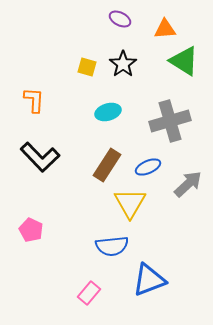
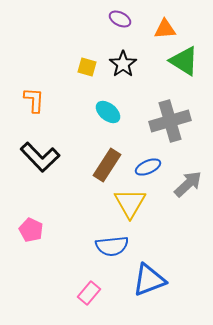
cyan ellipse: rotated 55 degrees clockwise
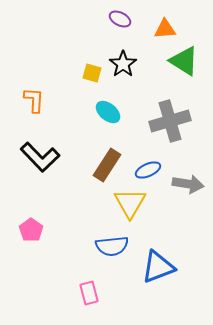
yellow square: moved 5 px right, 6 px down
blue ellipse: moved 3 px down
gray arrow: rotated 52 degrees clockwise
pink pentagon: rotated 10 degrees clockwise
blue triangle: moved 9 px right, 13 px up
pink rectangle: rotated 55 degrees counterclockwise
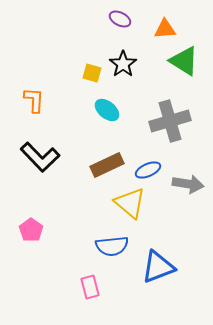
cyan ellipse: moved 1 px left, 2 px up
brown rectangle: rotated 32 degrees clockwise
yellow triangle: rotated 20 degrees counterclockwise
pink rectangle: moved 1 px right, 6 px up
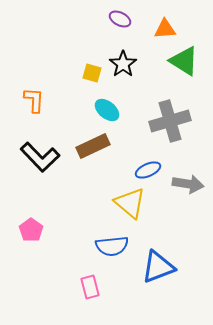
brown rectangle: moved 14 px left, 19 px up
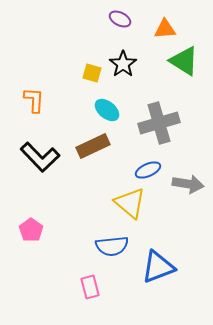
gray cross: moved 11 px left, 2 px down
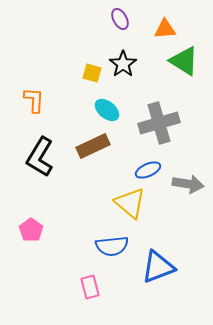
purple ellipse: rotated 35 degrees clockwise
black L-shape: rotated 75 degrees clockwise
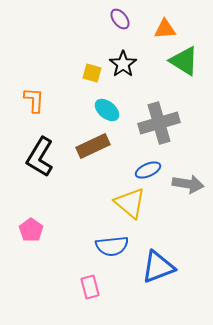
purple ellipse: rotated 10 degrees counterclockwise
